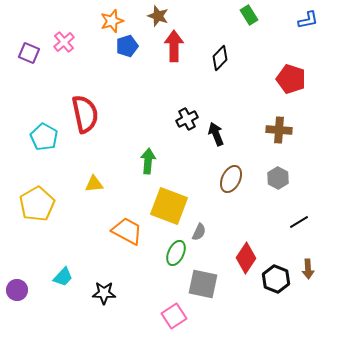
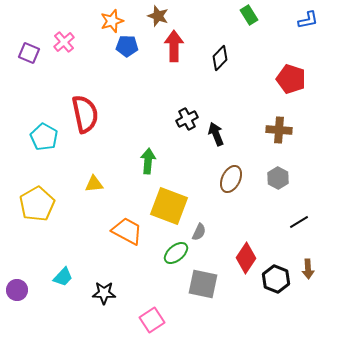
blue pentagon: rotated 20 degrees clockwise
green ellipse: rotated 25 degrees clockwise
pink square: moved 22 px left, 4 px down
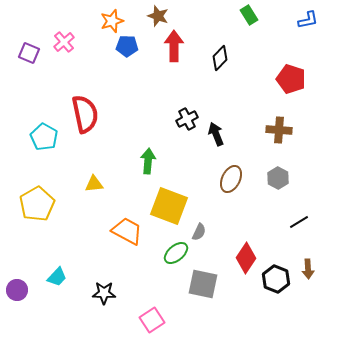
cyan trapezoid: moved 6 px left
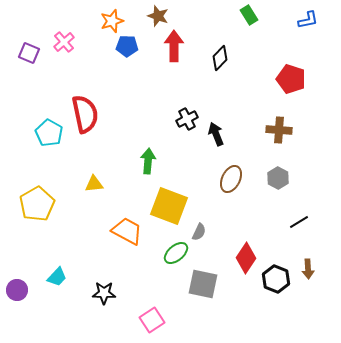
cyan pentagon: moved 5 px right, 4 px up
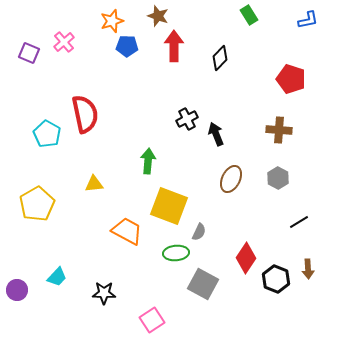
cyan pentagon: moved 2 px left, 1 px down
green ellipse: rotated 35 degrees clockwise
gray square: rotated 16 degrees clockwise
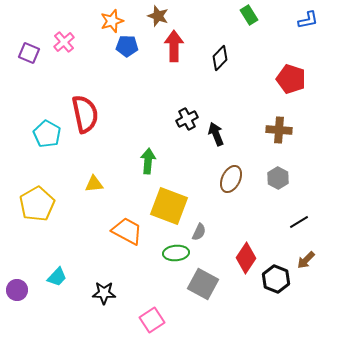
brown arrow: moved 2 px left, 9 px up; rotated 48 degrees clockwise
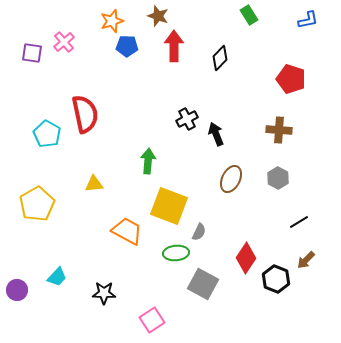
purple square: moved 3 px right; rotated 15 degrees counterclockwise
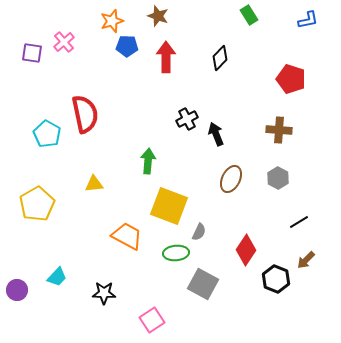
red arrow: moved 8 px left, 11 px down
orange trapezoid: moved 5 px down
red diamond: moved 8 px up
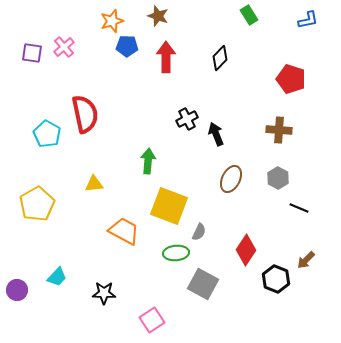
pink cross: moved 5 px down
black line: moved 14 px up; rotated 54 degrees clockwise
orange trapezoid: moved 3 px left, 5 px up
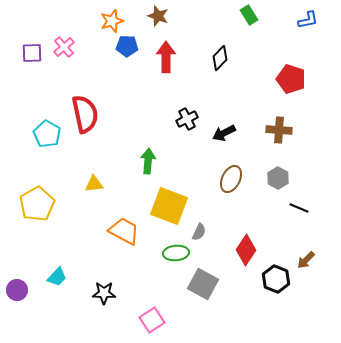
purple square: rotated 10 degrees counterclockwise
black arrow: moved 8 px right, 1 px up; rotated 95 degrees counterclockwise
